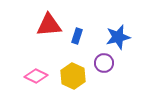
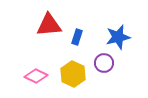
blue rectangle: moved 1 px down
yellow hexagon: moved 2 px up
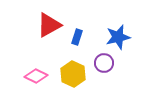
red triangle: rotated 24 degrees counterclockwise
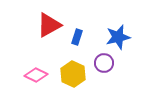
pink diamond: moved 1 px up
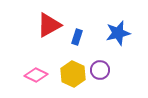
blue star: moved 4 px up
purple circle: moved 4 px left, 7 px down
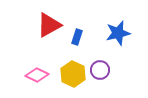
pink diamond: moved 1 px right
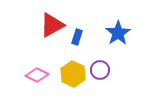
red triangle: moved 3 px right
blue star: rotated 20 degrees counterclockwise
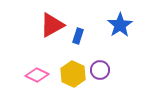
blue star: moved 2 px right, 8 px up
blue rectangle: moved 1 px right, 1 px up
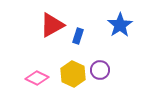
pink diamond: moved 3 px down
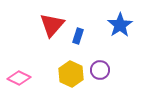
red triangle: rotated 20 degrees counterclockwise
yellow hexagon: moved 2 px left
pink diamond: moved 18 px left
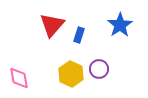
blue rectangle: moved 1 px right, 1 px up
purple circle: moved 1 px left, 1 px up
pink diamond: rotated 55 degrees clockwise
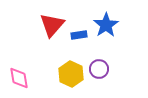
blue star: moved 14 px left
blue rectangle: rotated 63 degrees clockwise
